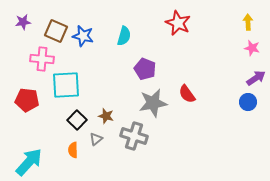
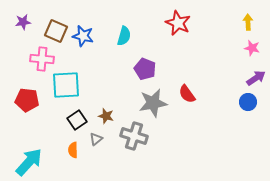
black square: rotated 12 degrees clockwise
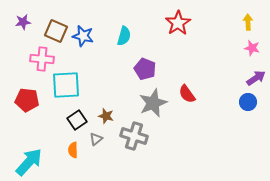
red star: rotated 15 degrees clockwise
gray star: rotated 12 degrees counterclockwise
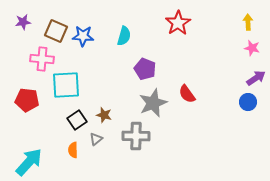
blue star: rotated 10 degrees counterclockwise
brown star: moved 2 px left, 1 px up
gray cross: moved 2 px right; rotated 16 degrees counterclockwise
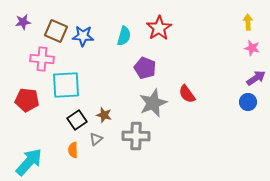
red star: moved 19 px left, 5 px down
purple pentagon: moved 1 px up
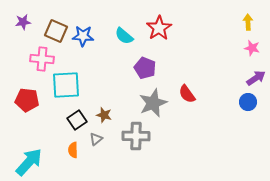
cyan semicircle: rotated 114 degrees clockwise
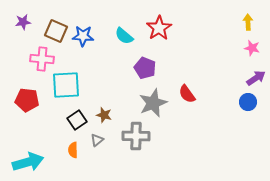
gray triangle: moved 1 px right, 1 px down
cyan arrow: moved 1 px left; rotated 32 degrees clockwise
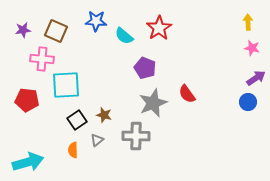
purple star: moved 8 px down
blue star: moved 13 px right, 15 px up
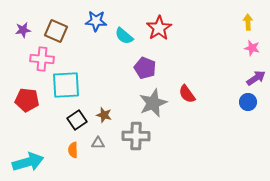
gray triangle: moved 1 px right, 3 px down; rotated 40 degrees clockwise
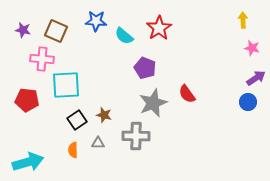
yellow arrow: moved 5 px left, 2 px up
purple star: rotated 21 degrees clockwise
